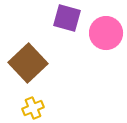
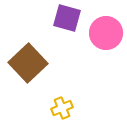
yellow cross: moved 29 px right
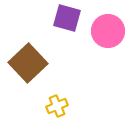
pink circle: moved 2 px right, 2 px up
yellow cross: moved 5 px left, 2 px up
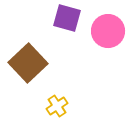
yellow cross: rotated 10 degrees counterclockwise
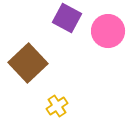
purple square: rotated 12 degrees clockwise
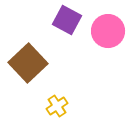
purple square: moved 2 px down
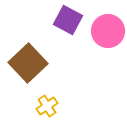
purple square: moved 1 px right
yellow cross: moved 10 px left
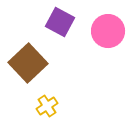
purple square: moved 8 px left, 2 px down
